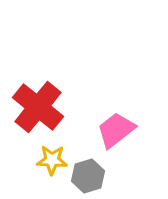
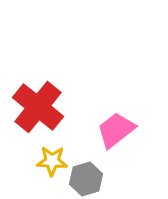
yellow star: moved 1 px down
gray hexagon: moved 2 px left, 3 px down
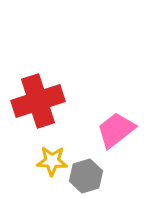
red cross: moved 6 px up; rotated 33 degrees clockwise
gray hexagon: moved 3 px up
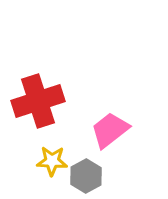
pink trapezoid: moved 6 px left
gray hexagon: rotated 12 degrees counterclockwise
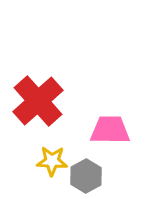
red cross: rotated 24 degrees counterclockwise
pink trapezoid: rotated 39 degrees clockwise
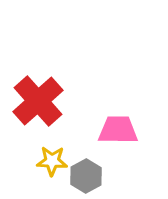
pink trapezoid: moved 8 px right
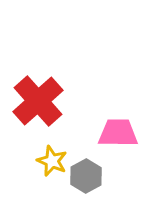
pink trapezoid: moved 3 px down
yellow star: rotated 20 degrees clockwise
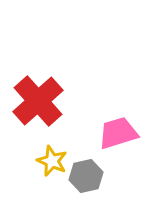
pink trapezoid: rotated 18 degrees counterclockwise
gray hexagon: rotated 16 degrees clockwise
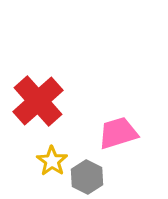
yellow star: rotated 12 degrees clockwise
gray hexagon: moved 1 px right, 1 px down; rotated 20 degrees counterclockwise
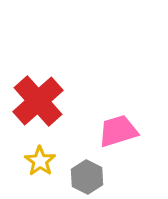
pink trapezoid: moved 2 px up
yellow star: moved 12 px left
